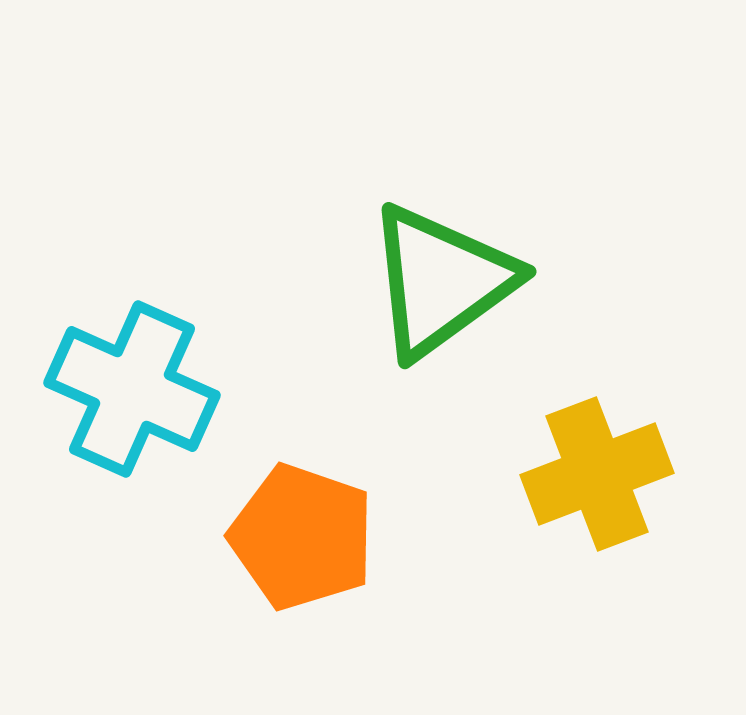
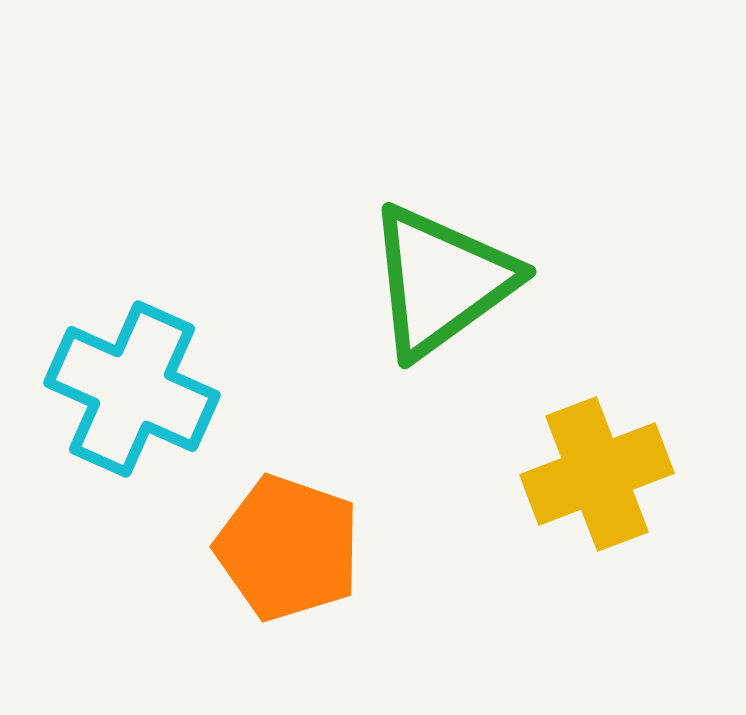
orange pentagon: moved 14 px left, 11 px down
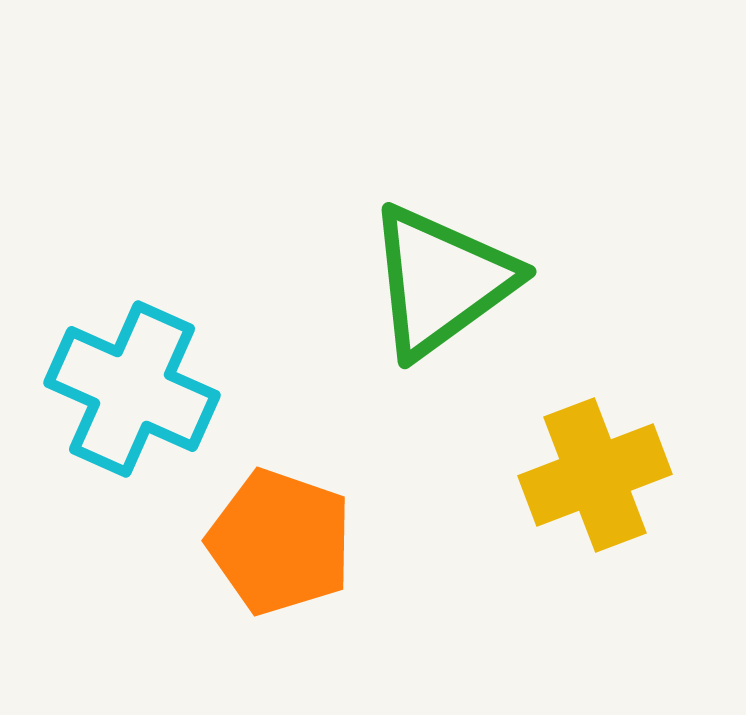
yellow cross: moved 2 px left, 1 px down
orange pentagon: moved 8 px left, 6 px up
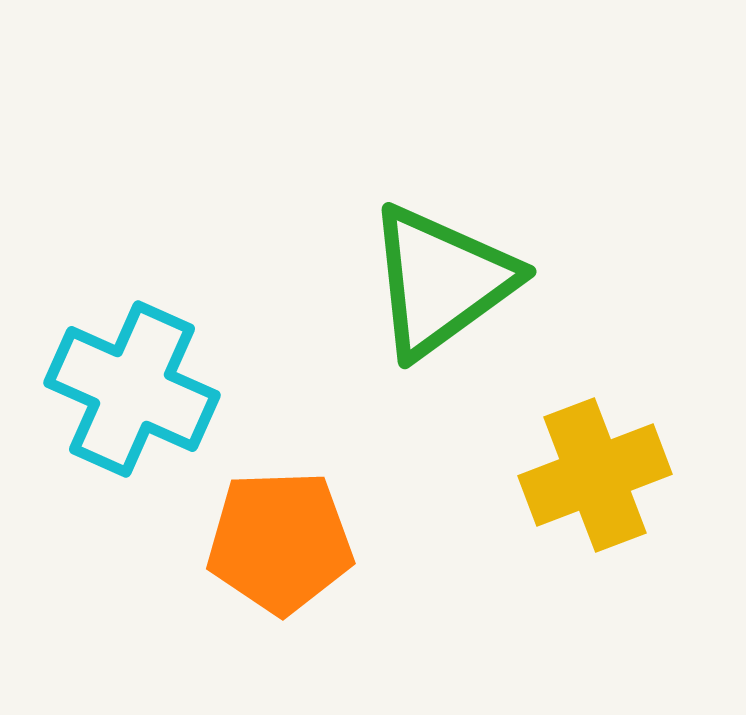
orange pentagon: rotated 21 degrees counterclockwise
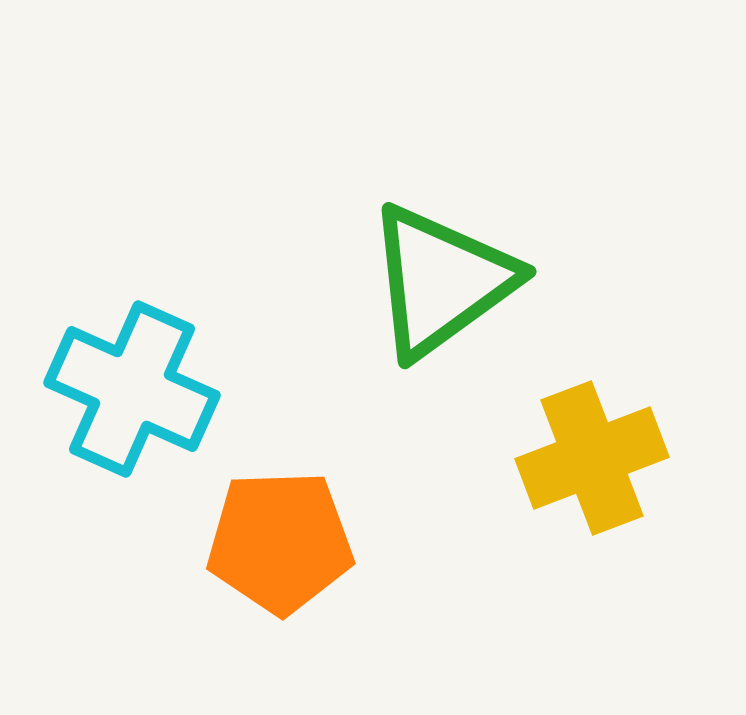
yellow cross: moved 3 px left, 17 px up
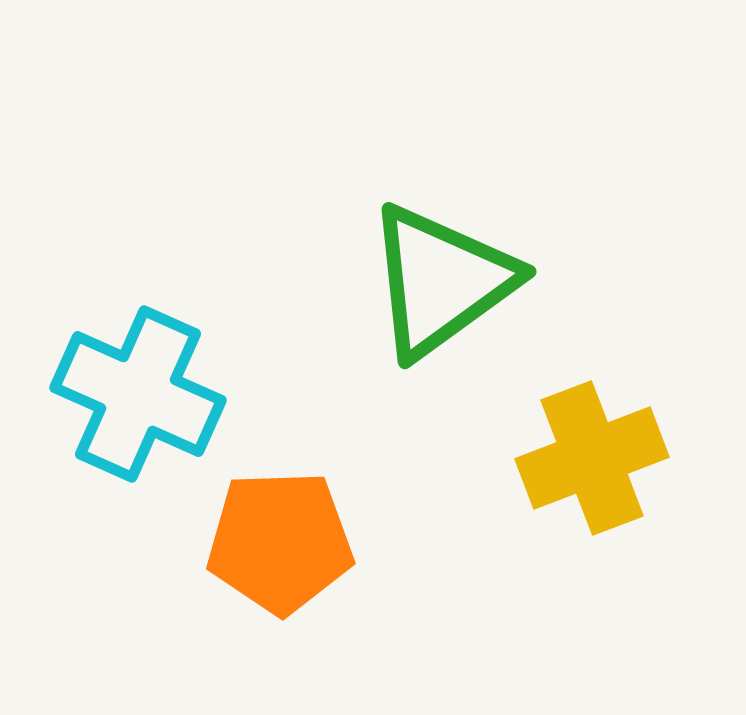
cyan cross: moved 6 px right, 5 px down
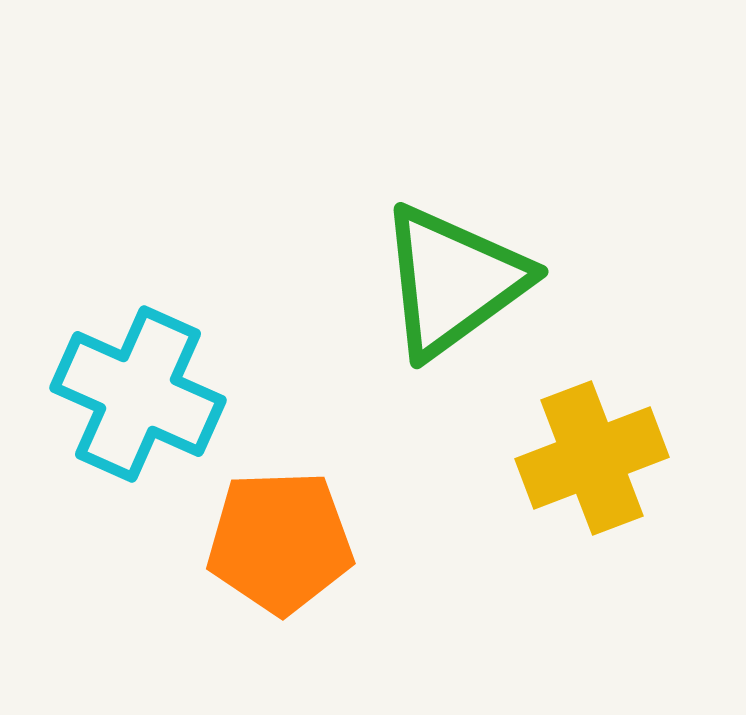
green triangle: moved 12 px right
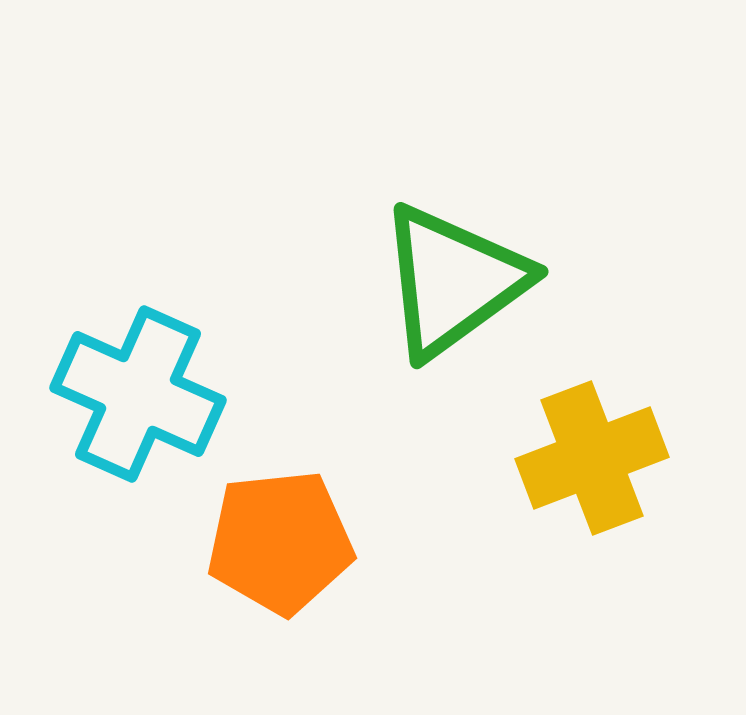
orange pentagon: rotated 4 degrees counterclockwise
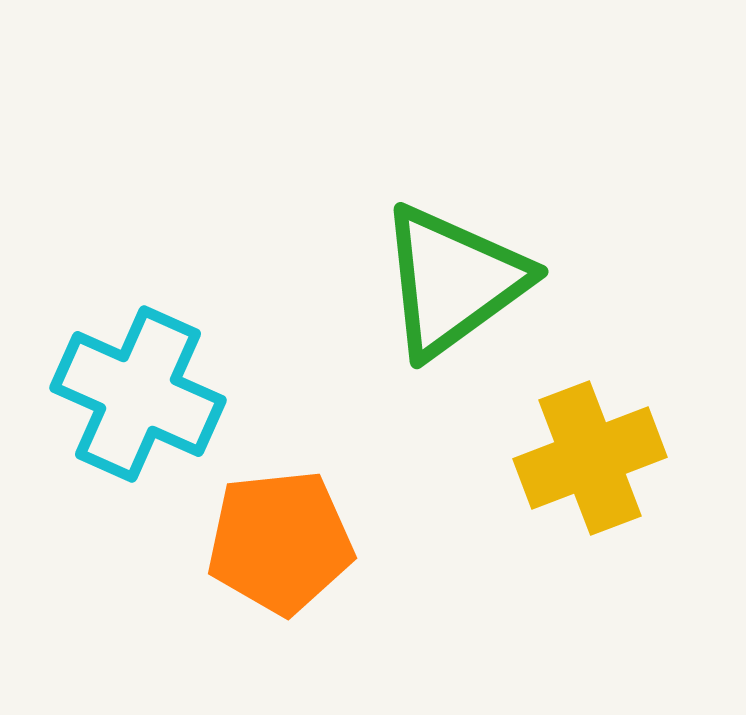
yellow cross: moved 2 px left
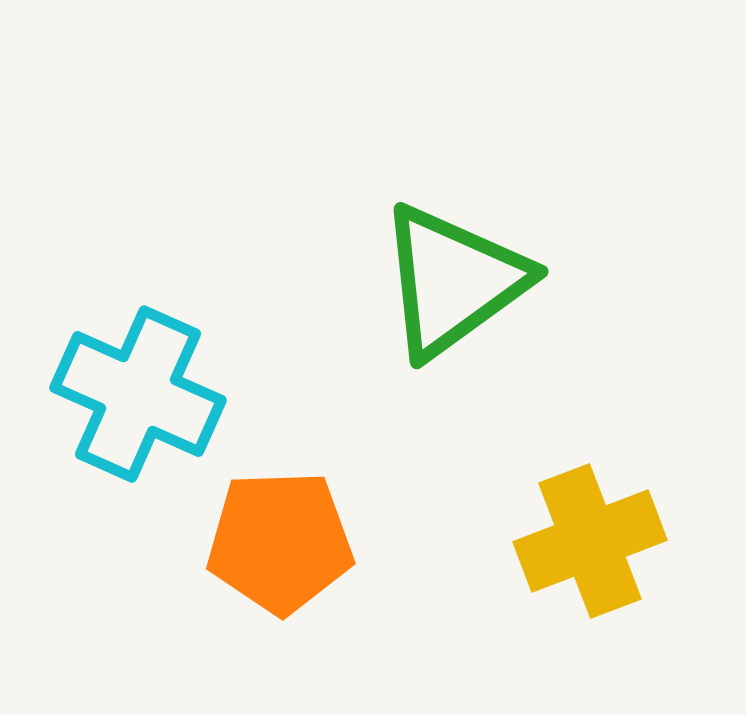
yellow cross: moved 83 px down
orange pentagon: rotated 4 degrees clockwise
